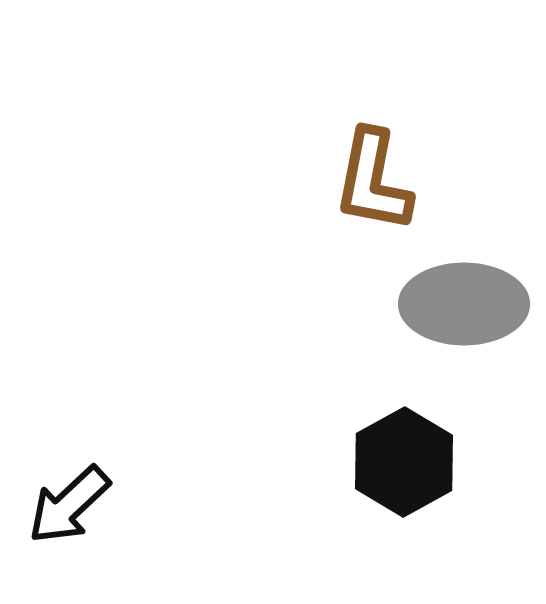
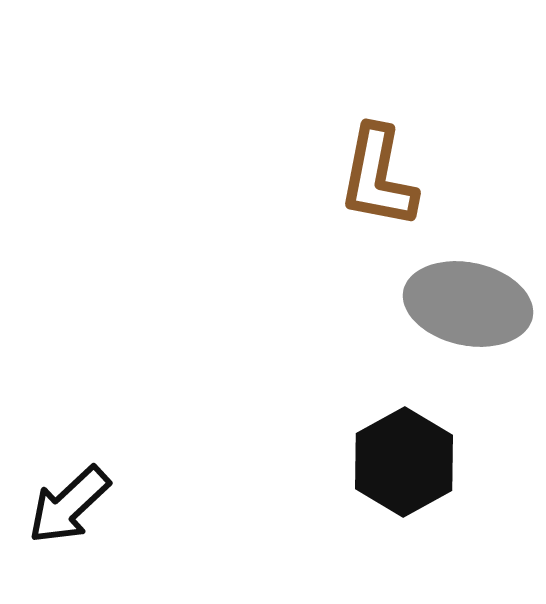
brown L-shape: moved 5 px right, 4 px up
gray ellipse: moved 4 px right; rotated 12 degrees clockwise
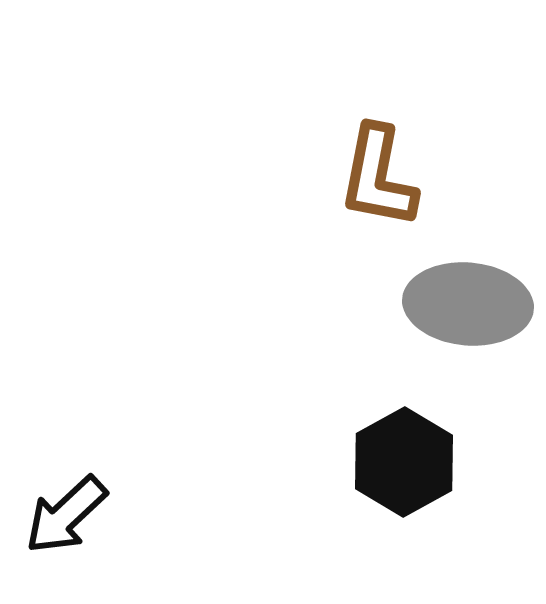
gray ellipse: rotated 7 degrees counterclockwise
black arrow: moved 3 px left, 10 px down
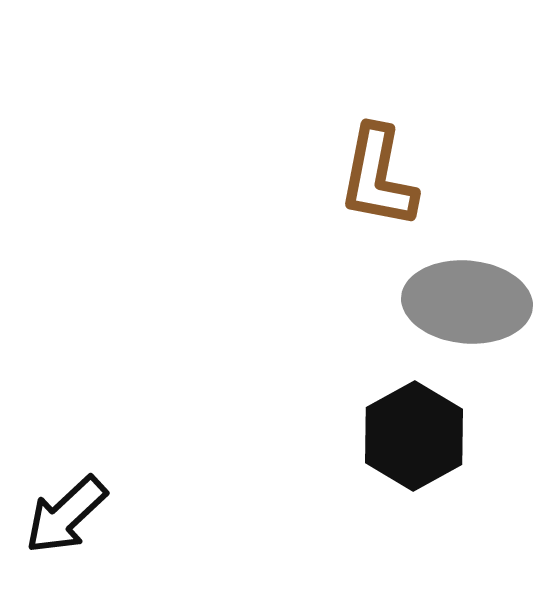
gray ellipse: moved 1 px left, 2 px up
black hexagon: moved 10 px right, 26 px up
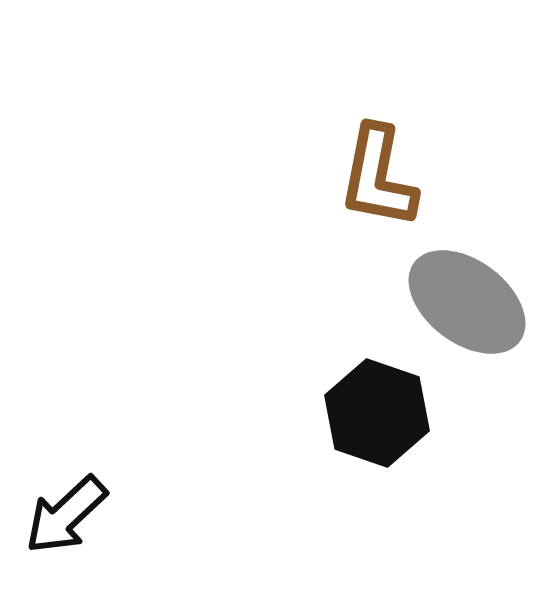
gray ellipse: rotated 32 degrees clockwise
black hexagon: moved 37 px left, 23 px up; rotated 12 degrees counterclockwise
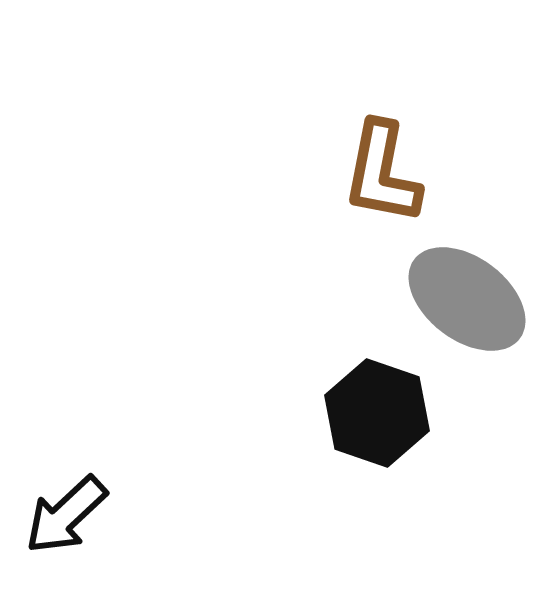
brown L-shape: moved 4 px right, 4 px up
gray ellipse: moved 3 px up
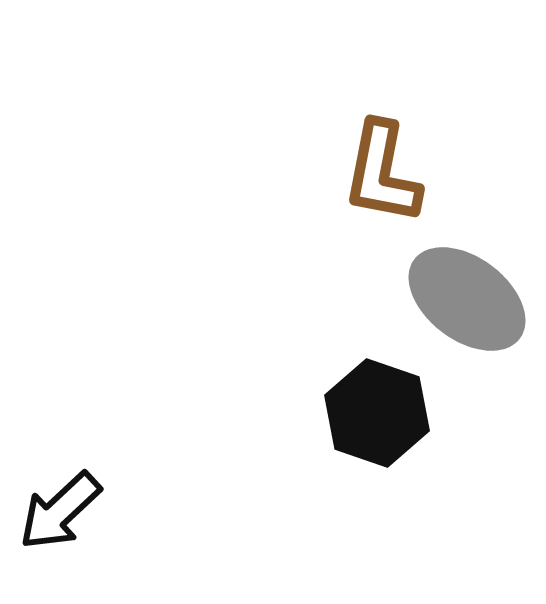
black arrow: moved 6 px left, 4 px up
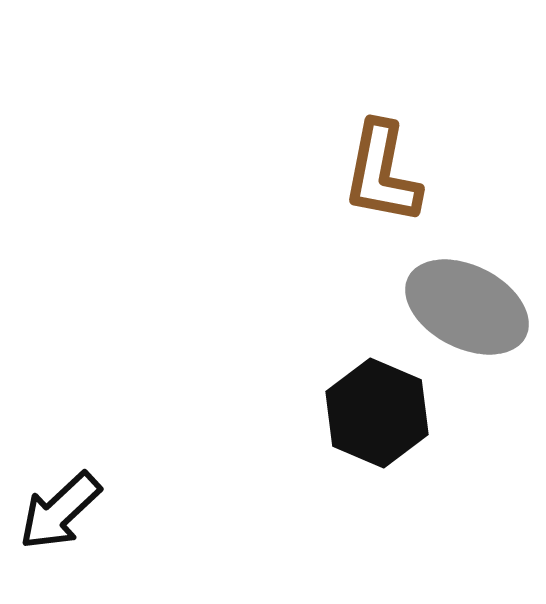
gray ellipse: moved 8 px down; rotated 10 degrees counterclockwise
black hexagon: rotated 4 degrees clockwise
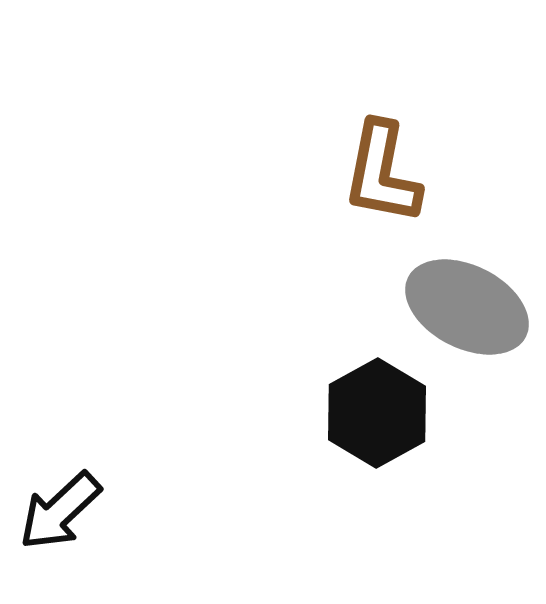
black hexagon: rotated 8 degrees clockwise
